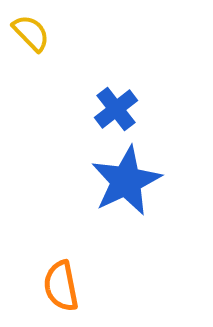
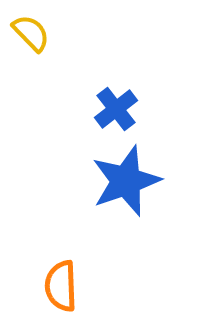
blue star: rotated 6 degrees clockwise
orange semicircle: rotated 9 degrees clockwise
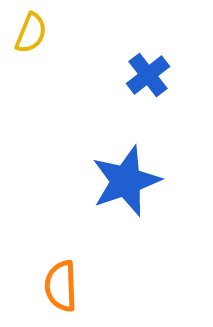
yellow semicircle: rotated 66 degrees clockwise
blue cross: moved 32 px right, 34 px up
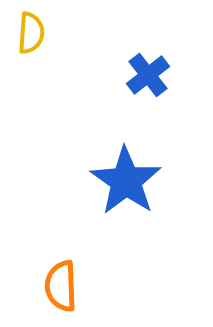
yellow semicircle: rotated 18 degrees counterclockwise
blue star: rotated 18 degrees counterclockwise
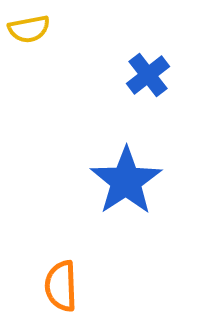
yellow semicircle: moved 2 px left, 4 px up; rotated 75 degrees clockwise
blue star: rotated 4 degrees clockwise
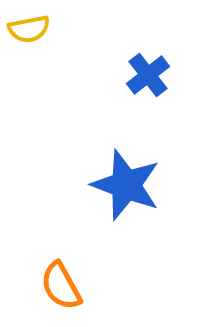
blue star: moved 4 px down; rotated 18 degrees counterclockwise
orange semicircle: rotated 27 degrees counterclockwise
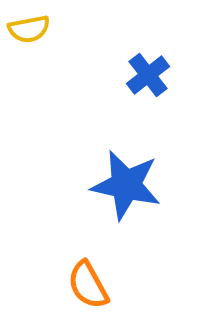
blue star: rotated 8 degrees counterclockwise
orange semicircle: moved 27 px right, 1 px up
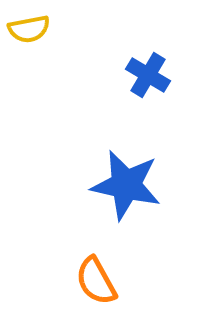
blue cross: rotated 21 degrees counterclockwise
orange semicircle: moved 8 px right, 4 px up
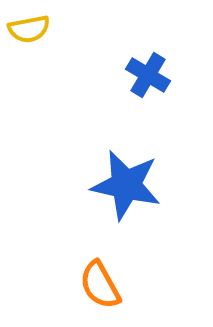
orange semicircle: moved 4 px right, 4 px down
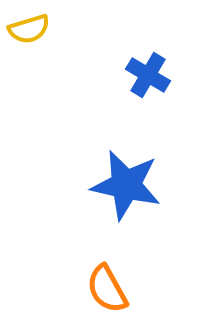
yellow semicircle: rotated 6 degrees counterclockwise
orange semicircle: moved 7 px right, 4 px down
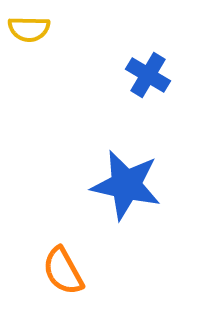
yellow semicircle: rotated 18 degrees clockwise
orange semicircle: moved 44 px left, 18 px up
